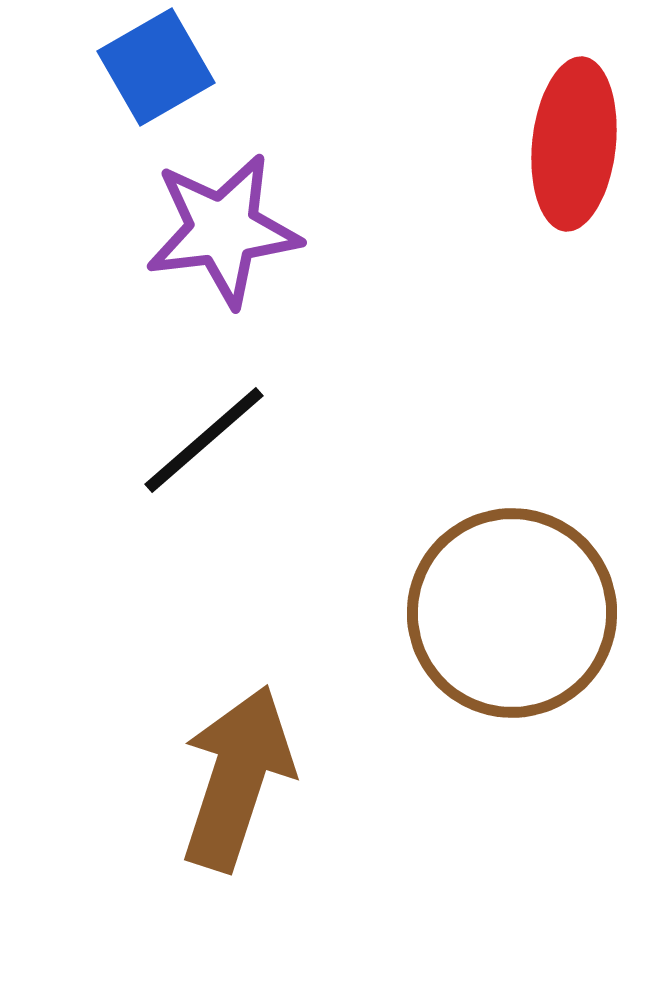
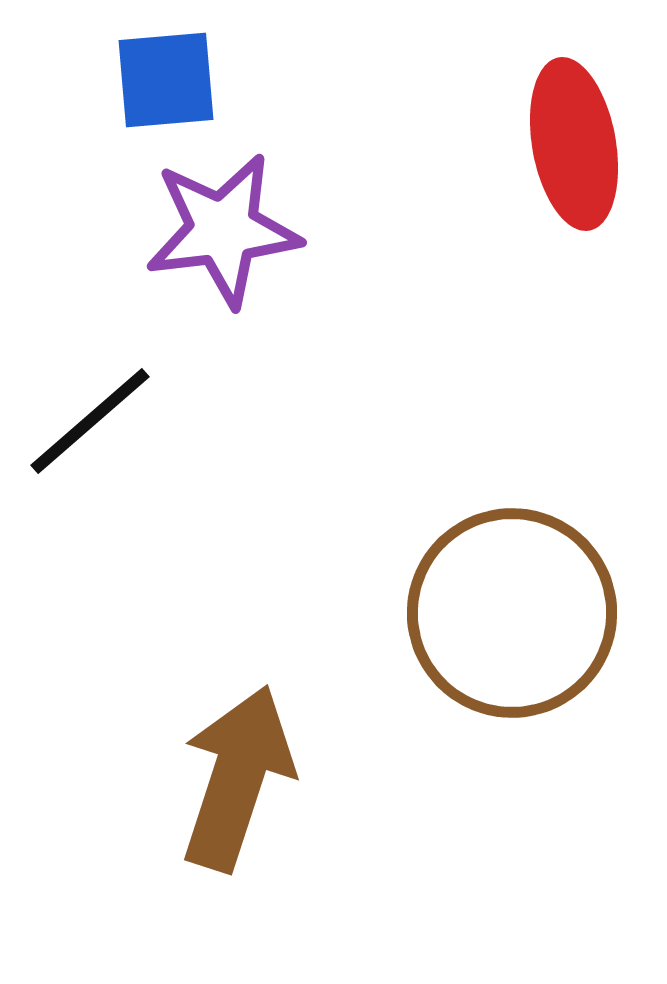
blue square: moved 10 px right, 13 px down; rotated 25 degrees clockwise
red ellipse: rotated 16 degrees counterclockwise
black line: moved 114 px left, 19 px up
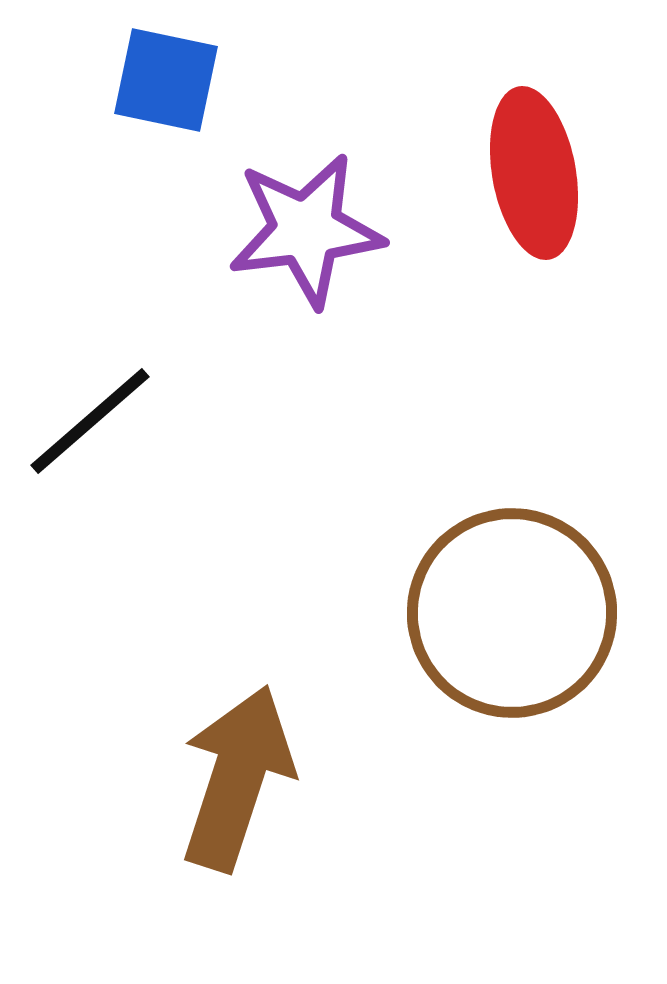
blue square: rotated 17 degrees clockwise
red ellipse: moved 40 px left, 29 px down
purple star: moved 83 px right
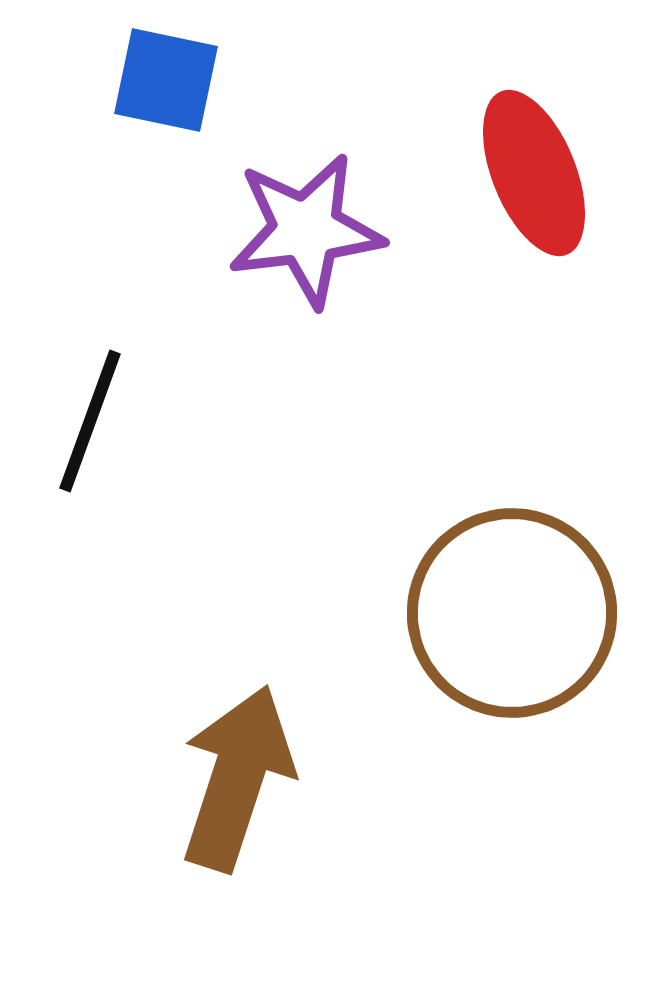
red ellipse: rotated 12 degrees counterclockwise
black line: rotated 29 degrees counterclockwise
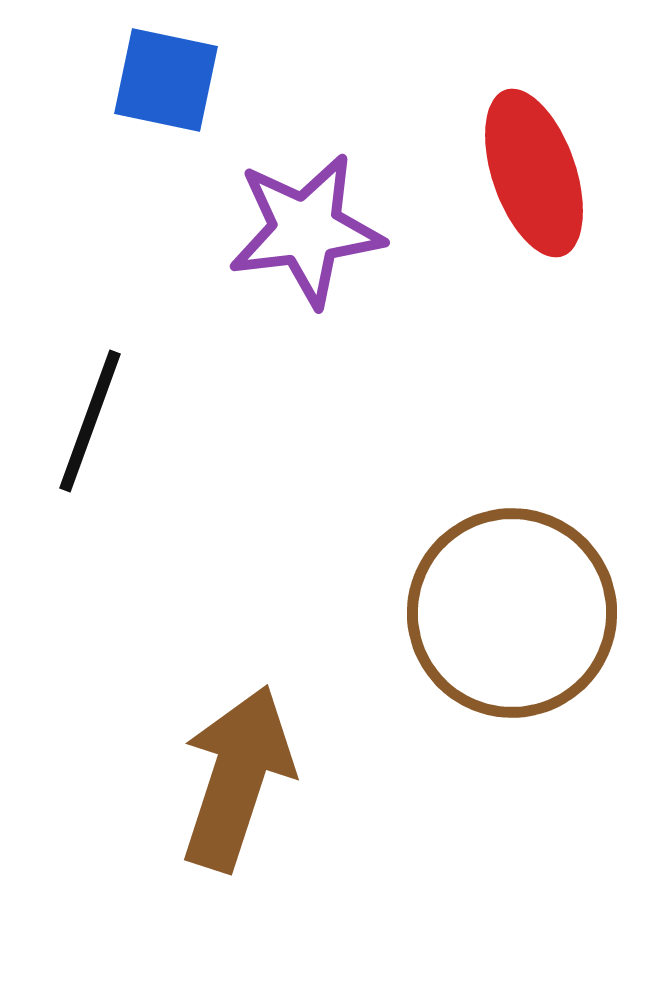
red ellipse: rotated 3 degrees clockwise
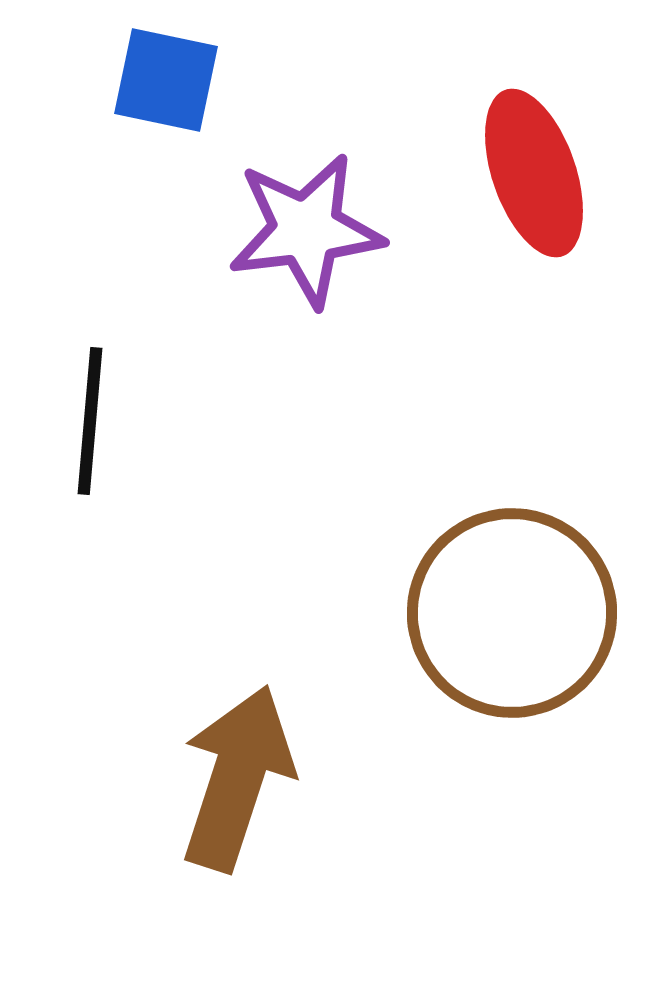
black line: rotated 15 degrees counterclockwise
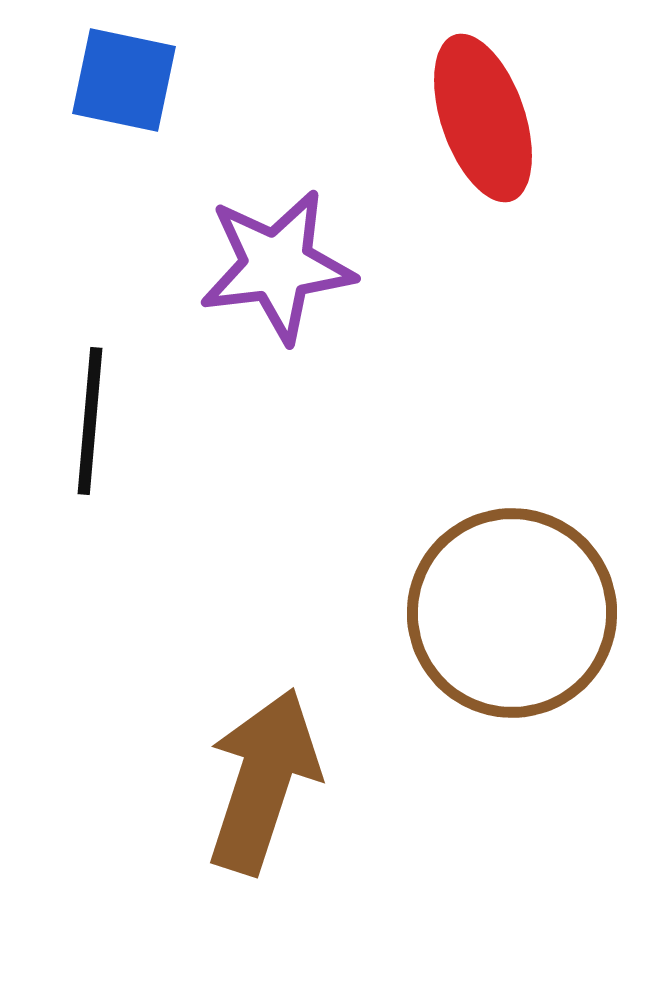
blue square: moved 42 px left
red ellipse: moved 51 px left, 55 px up
purple star: moved 29 px left, 36 px down
brown arrow: moved 26 px right, 3 px down
